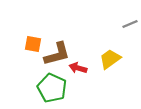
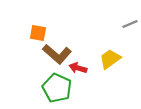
orange square: moved 5 px right, 11 px up
brown L-shape: rotated 56 degrees clockwise
green pentagon: moved 5 px right
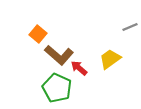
gray line: moved 3 px down
orange square: moved 1 px down; rotated 30 degrees clockwise
brown L-shape: moved 2 px right, 1 px down
red arrow: moved 1 px right; rotated 24 degrees clockwise
